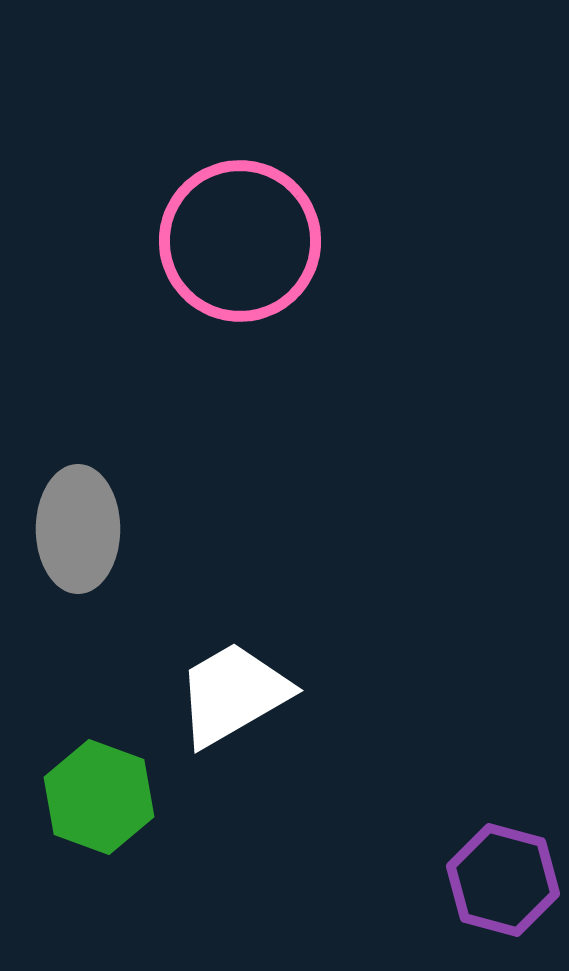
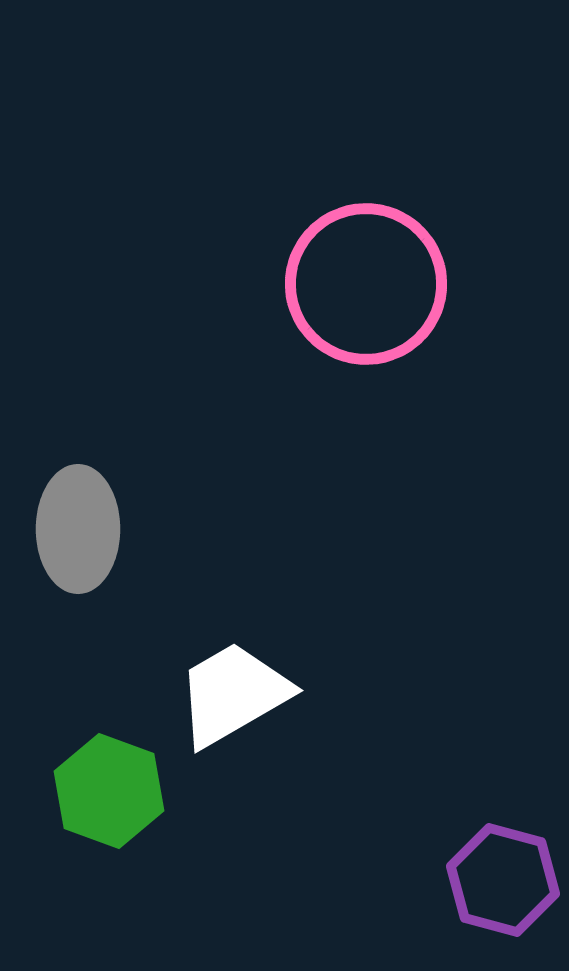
pink circle: moved 126 px right, 43 px down
green hexagon: moved 10 px right, 6 px up
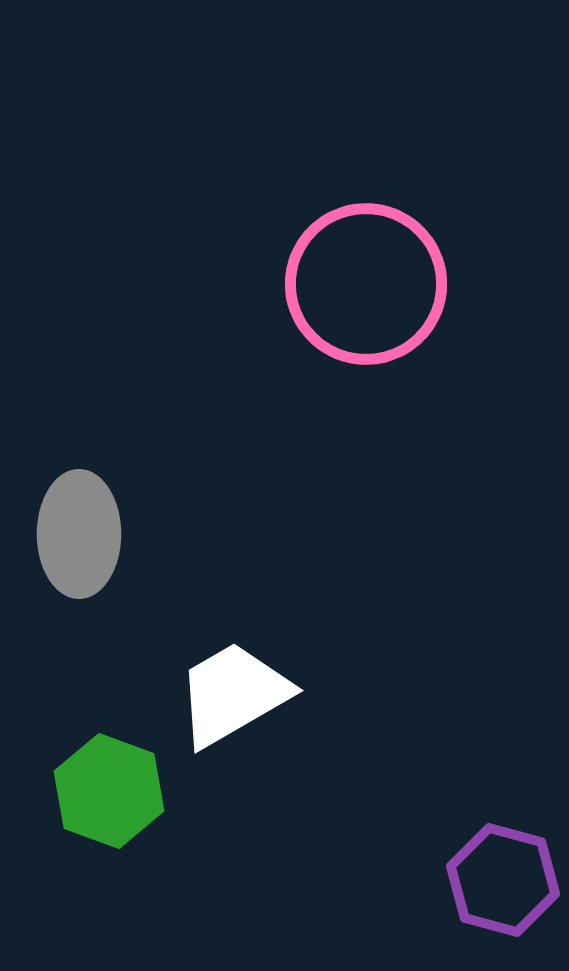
gray ellipse: moved 1 px right, 5 px down
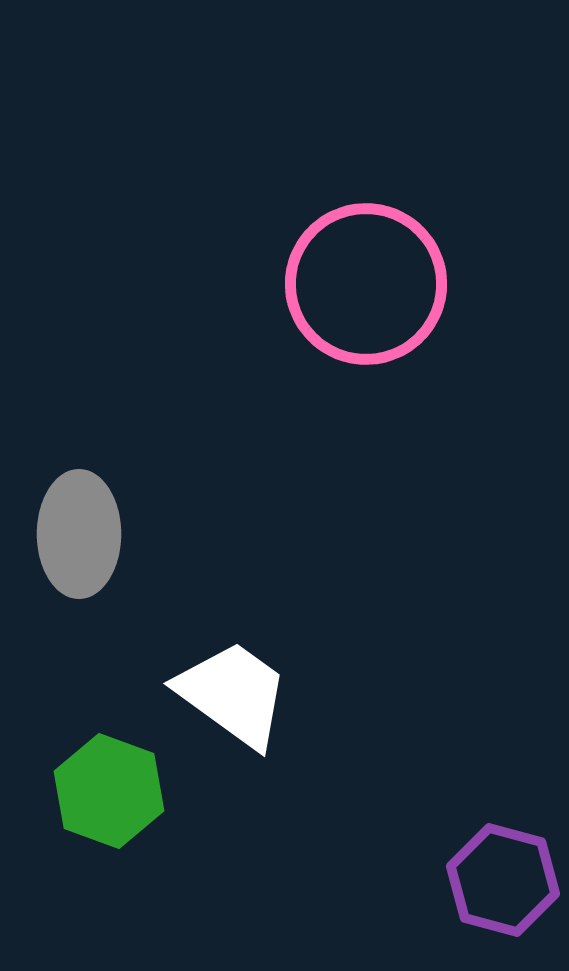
white trapezoid: rotated 66 degrees clockwise
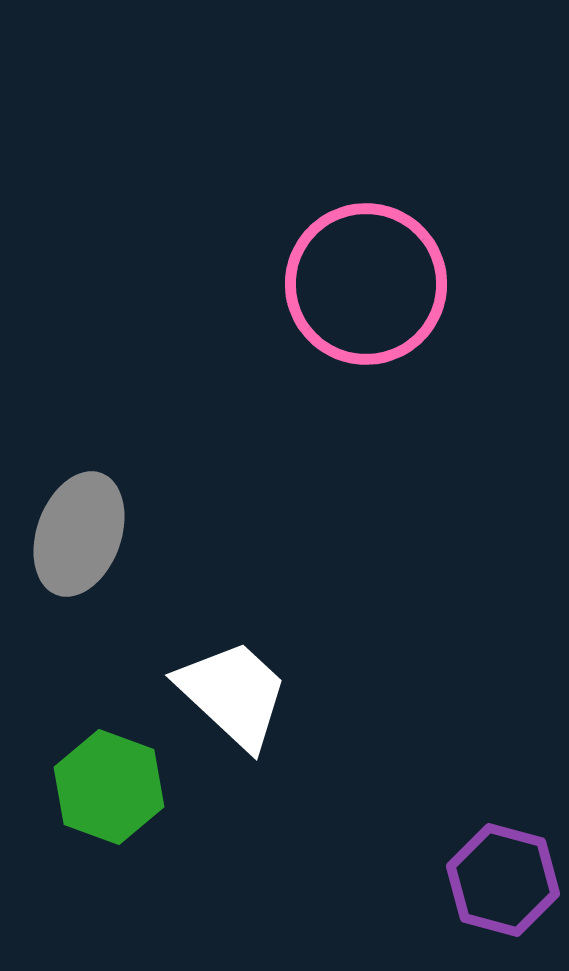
gray ellipse: rotated 20 degrees clockwise
white trapezoid: rotated 7 degrees clockwise
green hexagon: moved 4 px up
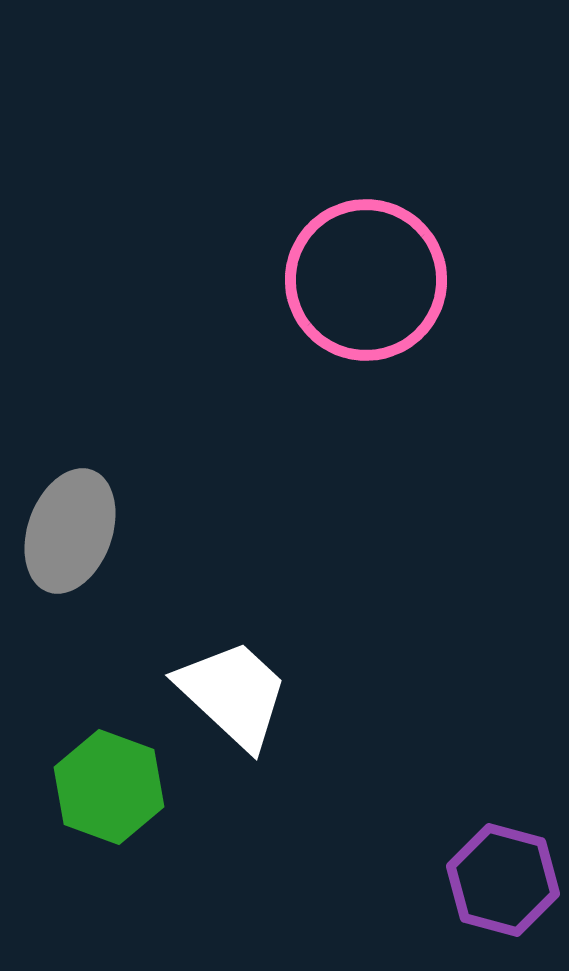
pink circle: moved 4 px up
gray ellipse: moved 9 px left, 3 px up
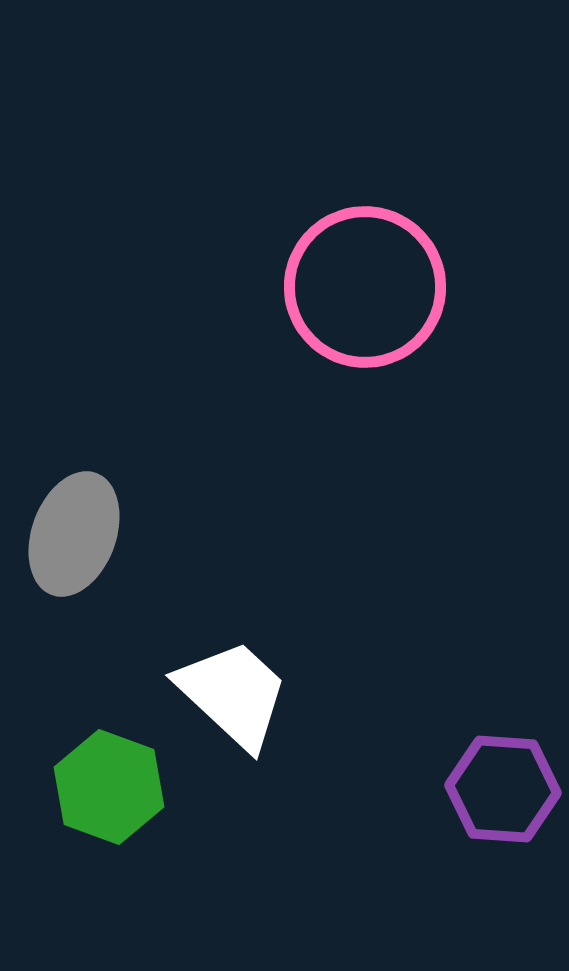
pink circle: moved 1 px left, 7 px down
gray ellipse: moved 4 px right, 3 px down
purple hexagon: moved 91 px up; rotated 11 degrees counterclockwise
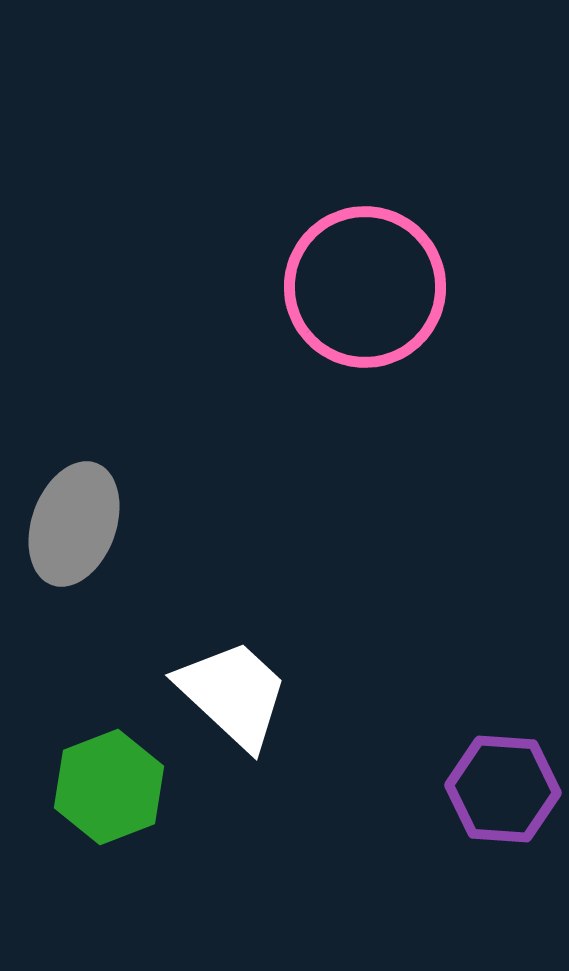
gray ellipse: moved 10 px up
green hexagon: rotated 19 degrees clockwise
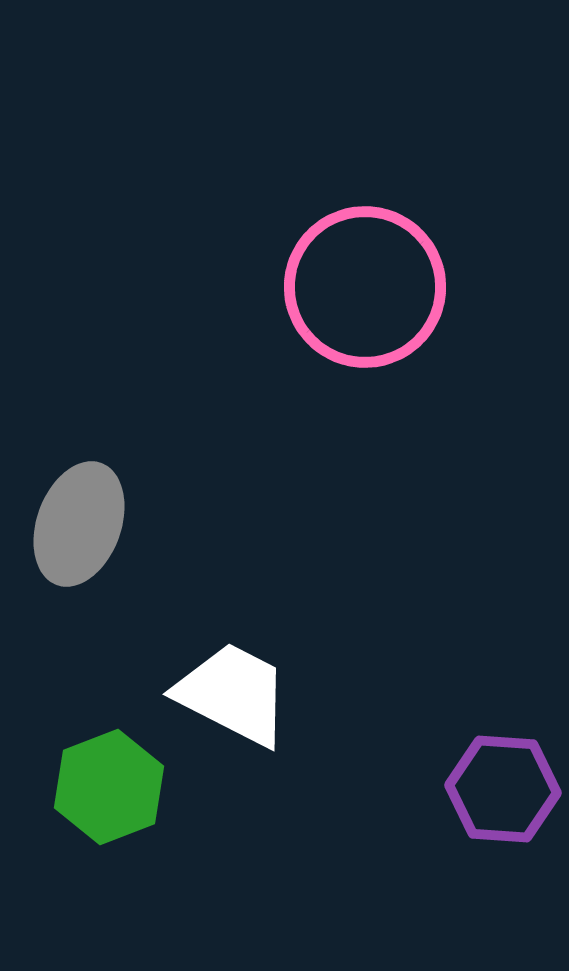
gray ellipse: moved 5 px right
white trapezoid: rotated 16 degrees counterclockwise
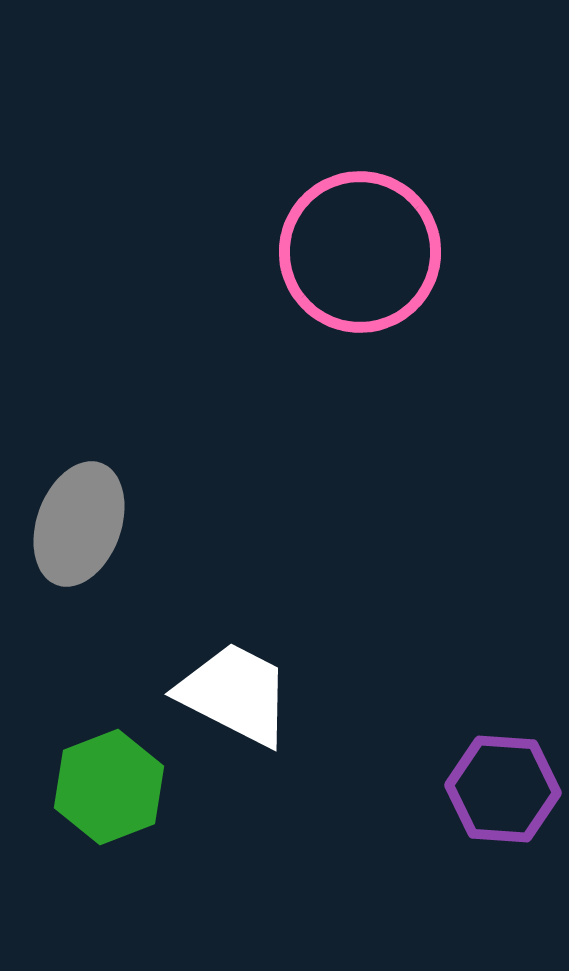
pink circle: moved 5 px left, 35 px up
white trapezoid: moved 2 px right
